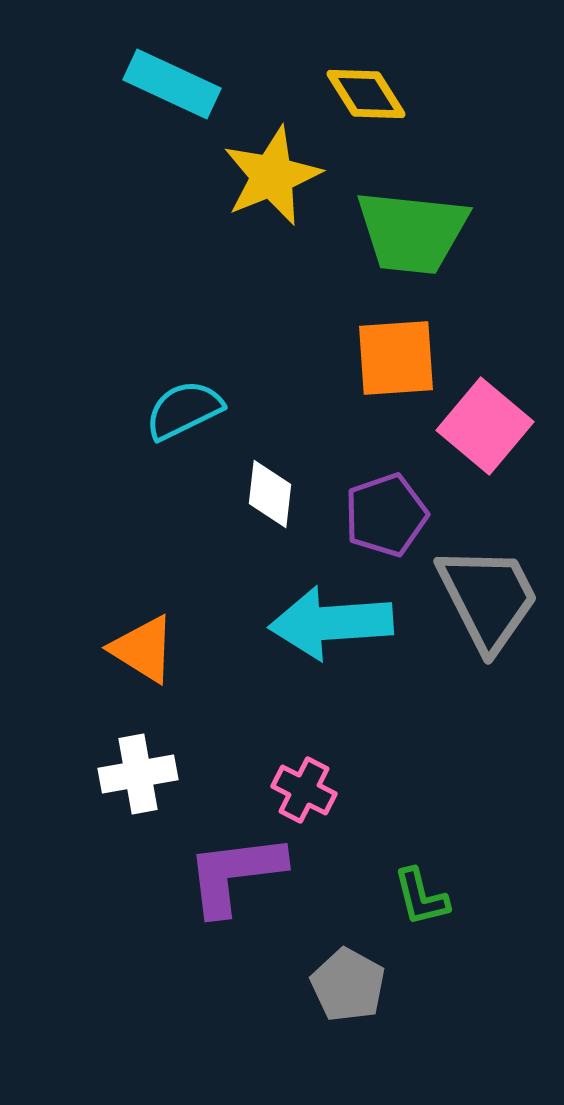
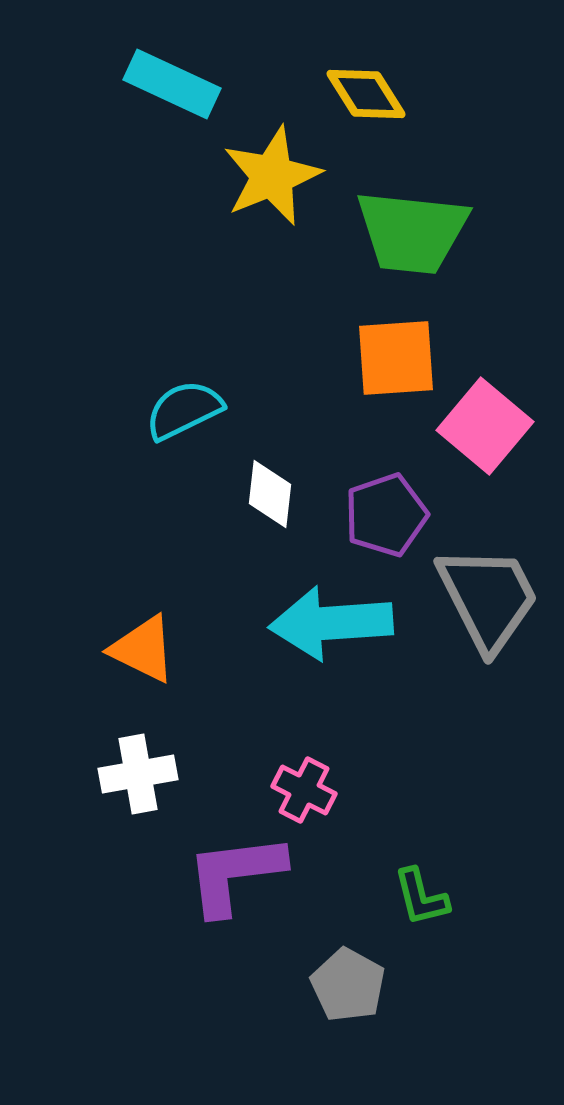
orange triangle: rotated 6 degrees counterclockwise
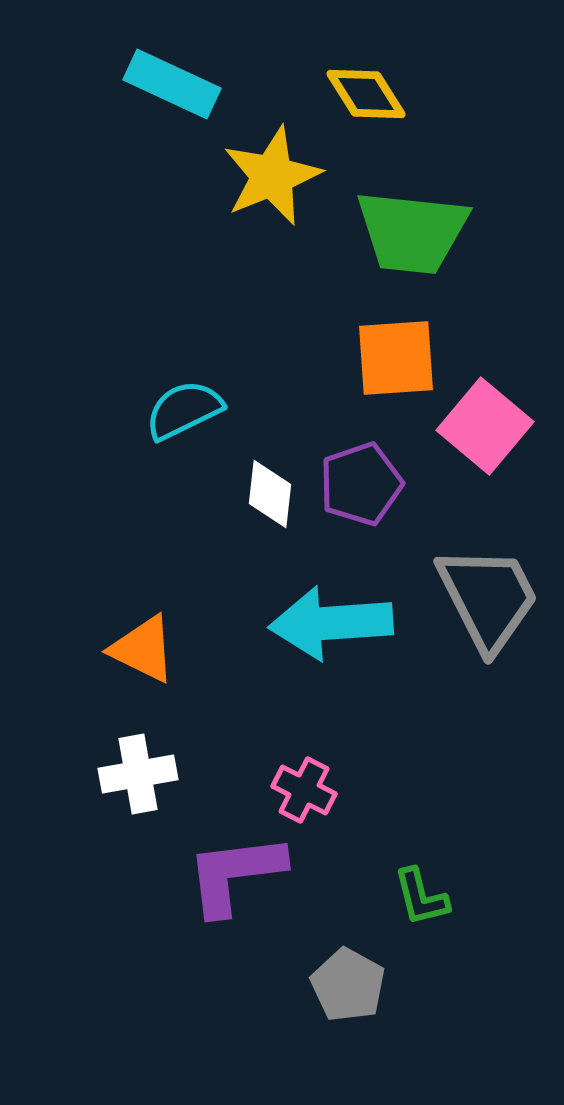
purple pentagon: moved 25 px left, 31 px up
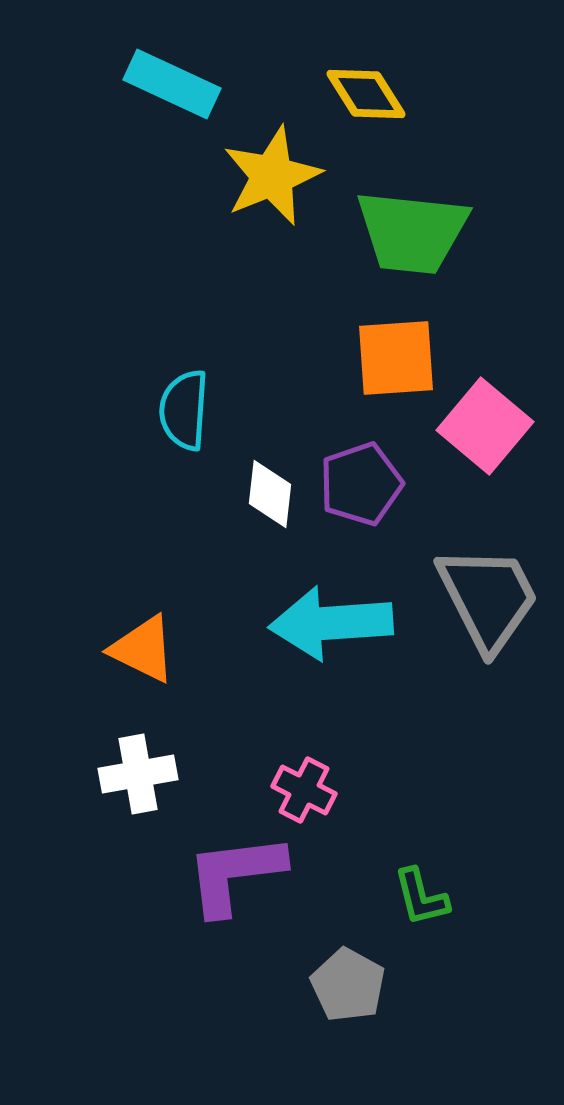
cyan semicircle: rotated 60 degrees counterclockwise
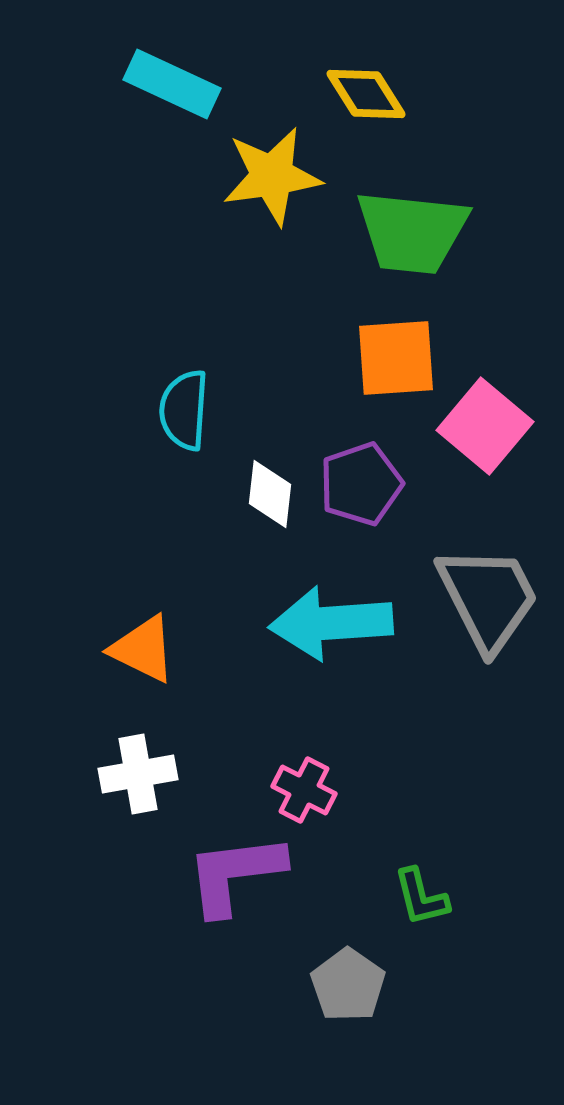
yellow star: rotated 14 degrees clockwise
gray pentagon: rotated 6 degrees clockwise
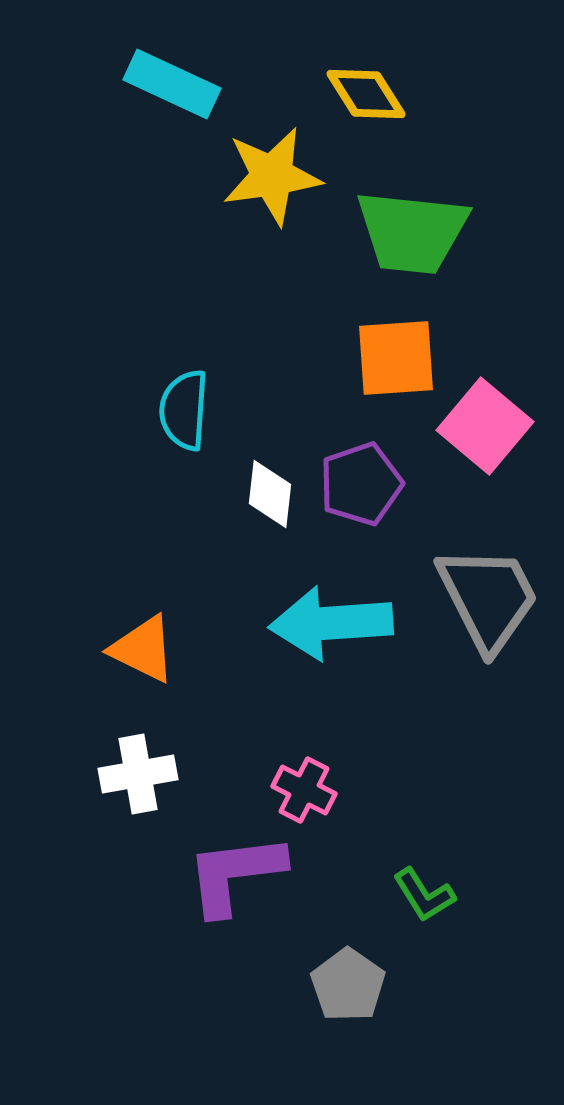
green L-shape: moved 3 px right, 2 px up; rotated 18 degrees counterclockwise
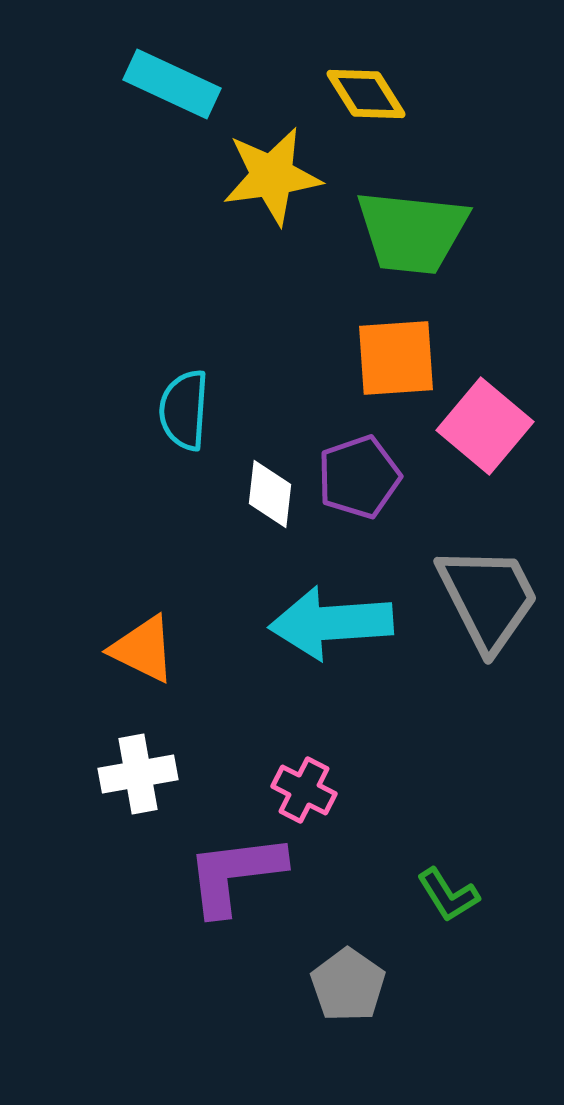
purple pentagon: moved 2 px left, 7 px up
green L-shape: moved 24 px right
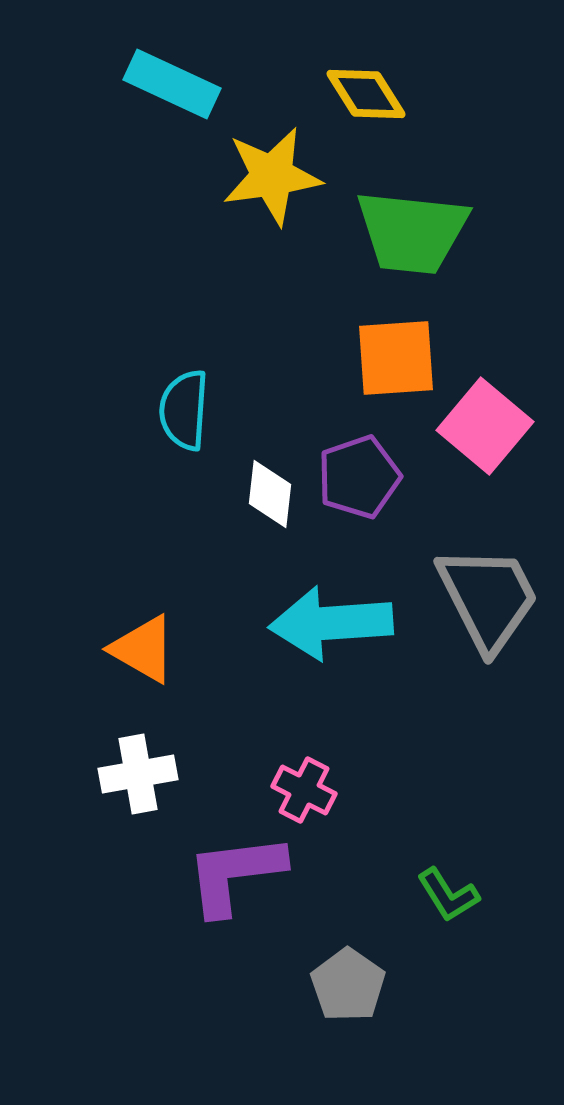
orange triangle: rotated 4 degrees clockwise
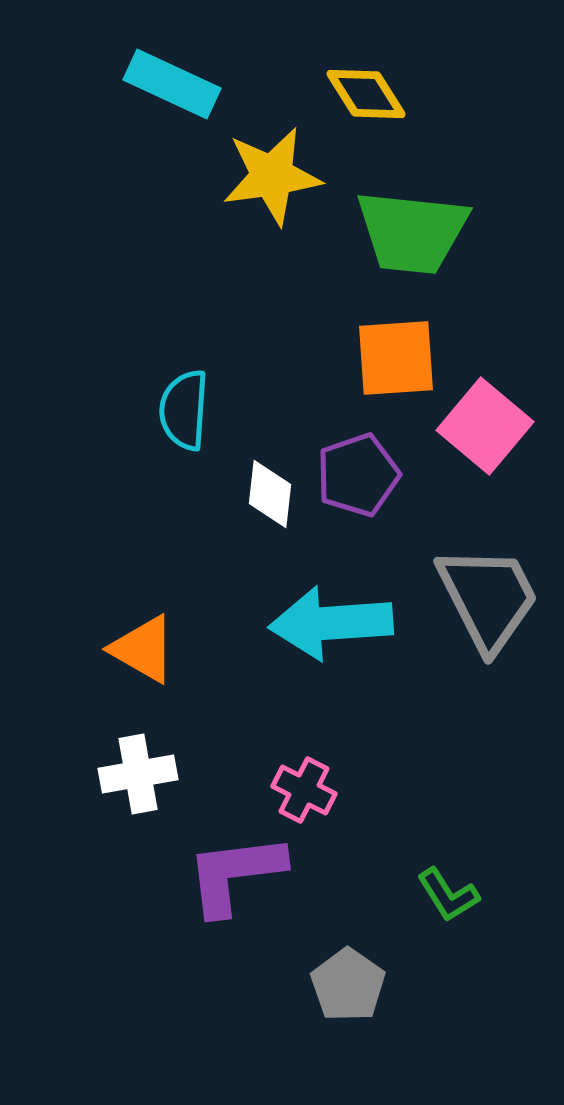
purple pentagon: moved 1 px left, 2 px up
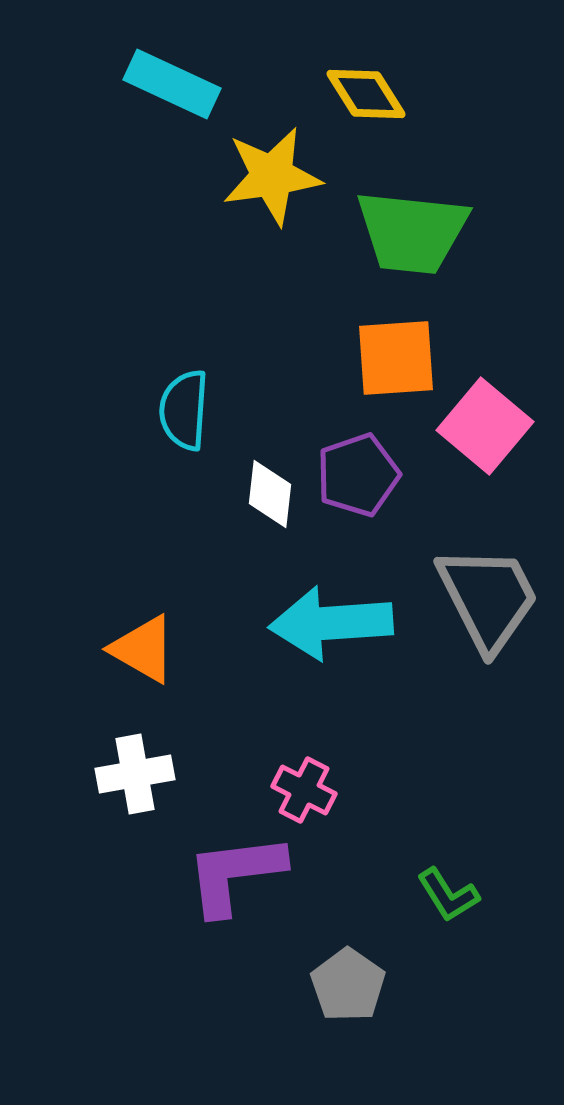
white cross: moved 3 px left
